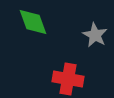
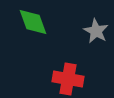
gray star: moved 1 px right, 4 px up
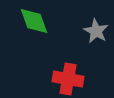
green diamond: moved 1 px right, 1 px up
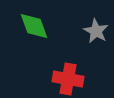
green diamond: moved 5 px down
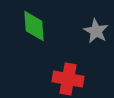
green diamond: rotated 16 degrees clockwise
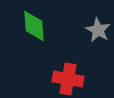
gray star: moved 2 px right, 1 px up
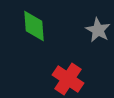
red cross: rotated 24 degrees clockwise
